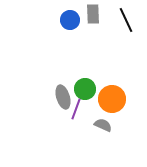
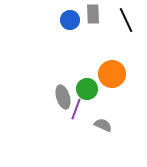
green circle: moved 2 px right
orange circle: moved 25 px up
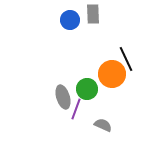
black line: moved 39 px down
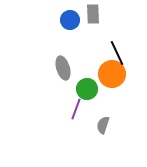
black line: moved 9 px left, 6 px up
gray ellipse: moved 29 px up
gray semicircle: rotated 96 degrees counterclockwise
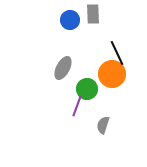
gray ellipse: rotated 45 degrees clockwise
purple line: moved 1 px right, 3 px up
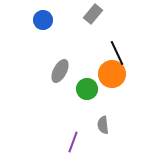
gray rectangle: rotated 42 degrees clockwise
blue circle: moved 27 px left
gray ellipse: moved 3 px left, 3 px down
purple line: moved 4 px left, 36 px down
gray semicircle: rotated 24 degrees counterclockwise
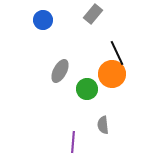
purple line: rotated 15 degrees counterclockwise
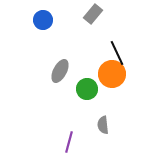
purple line: moved 4 px left; rotated 10 degrees clockwise
